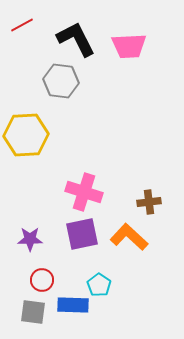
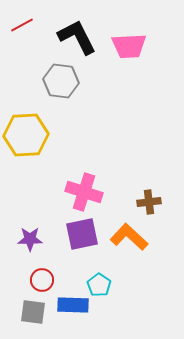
black L-shape: moved 1 px right, 2 px up
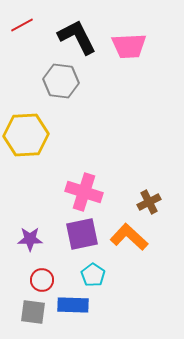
brown cross: rotated 20 degrees counterclockwise
cyan pentagon: moved 6 px left, 10 px up
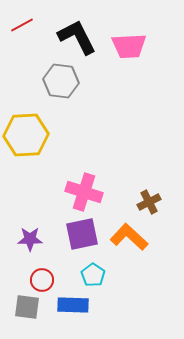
gray square: moved 6 px left, 5 px up
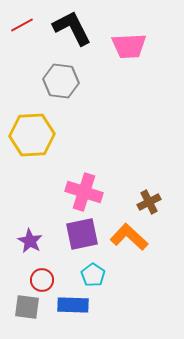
black L-shape: moved 5 px left, 9 px up
yellow hexagon: moved 6 px right
purple star: moved 2 px down; rotated 30 degrees clockwise
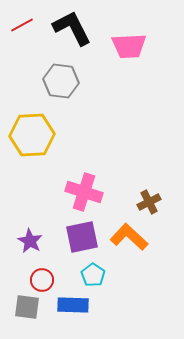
purple square: moved 3 px down
